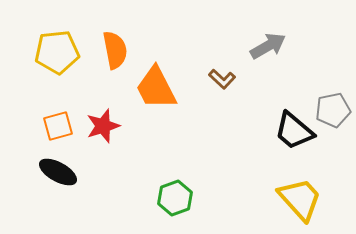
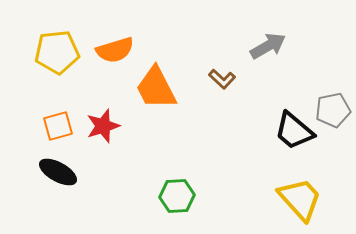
orange semicircle: rotated 84 degrees clockwise
green hexagon: moved 2 px right, 2 px up; rotated 16 degrees clockwise
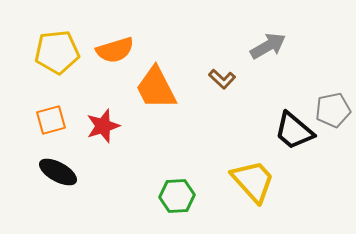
orange square: moved 7 px left, 6 px up
yellow trapezoid: moved 47 px left, 18 px up
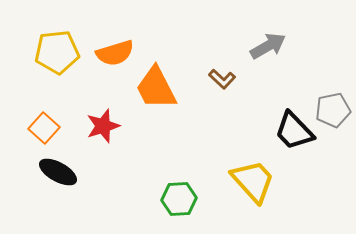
orange semicircle: moved 3 px down
orange square: moved 7 px left, 8 px down; rotated 32 degrees counterclockwise
black trapezoid: rotated 6 degrees clockwise
green hexagon: moved 2 px right, 3 px down
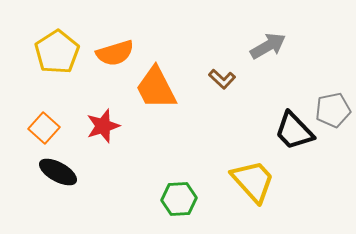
yellow pentagon: rotated 27 degrees counterclockwise
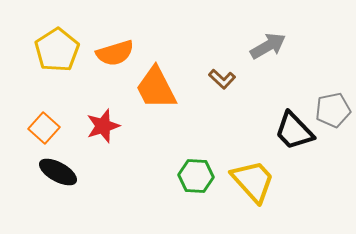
yellow pentagon: moved 2 px up
green hexagon: moved 17 px right, 23 px up; rotated 8 degrees clockwise
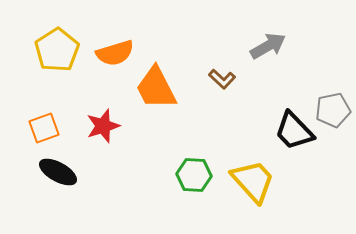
orange square: rotated 28 degrees clockwise
green hexagon: moved 2 px left, 1 px up
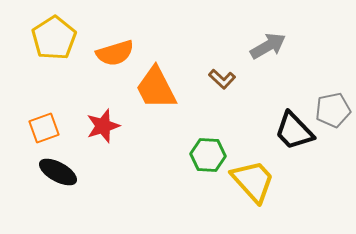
yellow pentagon: moved 3 px left, 12 px up
green hexagon: moved 14 px right, 20 px up
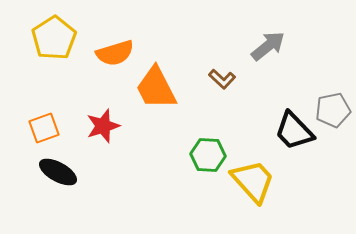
gray arrow: rotated 9 degrees counterclockwise
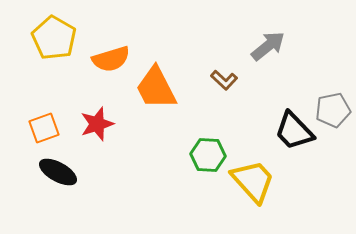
yellow pentagon: rotated 9 degrees counterclockwise
orange semicircle: moved 4 px left, 6 px down
brown L-shape: moved 2 px right, 1 px down
red star: moved 6 px left, 2 px up
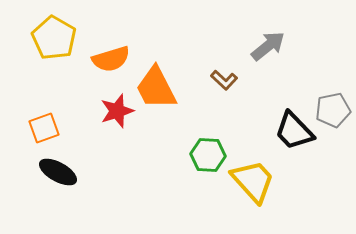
red star: moved 20 px right, 13 px up
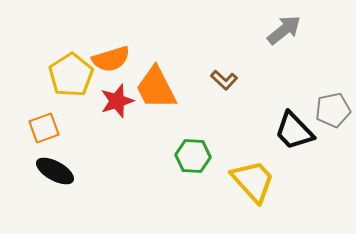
yellow pentagon: moved 17 px right, 37 px down; rotated 9 degrees clockwise
gray arrow: moved 16 px right, 16 px up
red star: moved 10 px up
green hexagon: moved 15 px left, 1 px down
black ellipse: moved 3 px left, 1 px up
